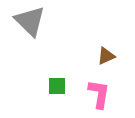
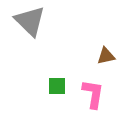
brown triangle: rotated 12 degrees clockwise
pink L-shape: moved 6 px left
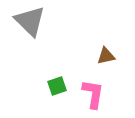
green square: rotated 18 degrees counterclockwise
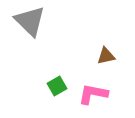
green square: rotated 12 degrees counterclockwise
pink L-shape: rotated 88 degrees counterclockwise
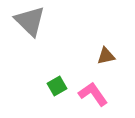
pink L-shape: rotated 44 degrees clockwise
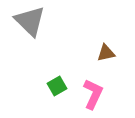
brown triangle: moved 3 px up
pink L-shape: rotated 60 degrees clockwise
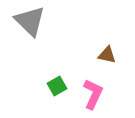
brown triangle: moved 1 px right, 2 px down; rotated 24 degrees clockwise
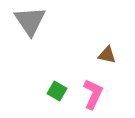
gray triangle: rotated 12 degrees clockwise
green square: moved 5 px down; rotated 30 degrees counterclockwise
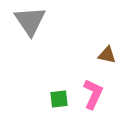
green square: moved 2 px right, 8 px down; rotated 36 degrees counterclockwise
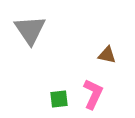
gray triangle: moved 9 px down
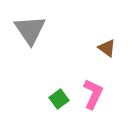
brown triangle: moved 7 px up; rotated 24 degrees clockwise
green square: rotated 30 degrees counterclockwise
